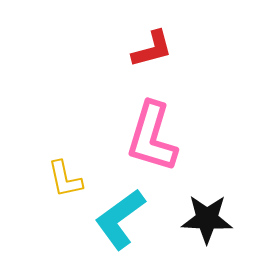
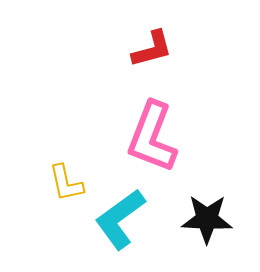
pink L-shape: rotated 4 degrees clockwise
yellow L-shape: moved 1 px right, 4 px down
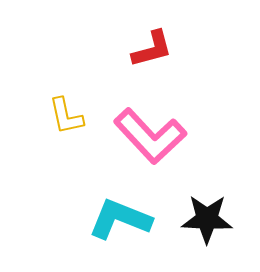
pink L-shape: moved 2 px left, 1 px up; rotated 64 degrees counterclockwise
yellow L-shape: moved 67 px up
cyan L-shape: rotated 58 degrees clockwise
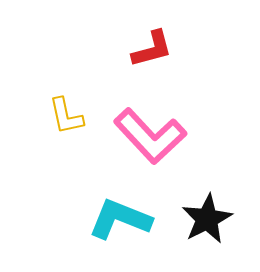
black star: rotated 30 degrees counterclockwise
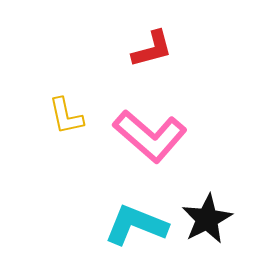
pink L-shape: rotated 6 degrees counterclockwise
cyan L-shape: moved 16 px right, 6 px down
